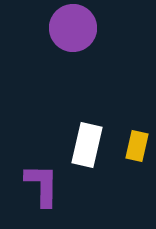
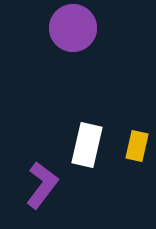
purple L-shape: rotated 36 degrees clockwise
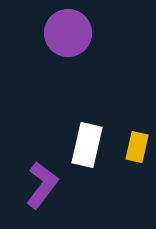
purple circle: moved 5 px left, 5 px down
yellow rectangle: moved 1 px down
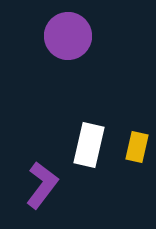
purple circle: moved 3 px down
white rectangle: moved 2 px right
